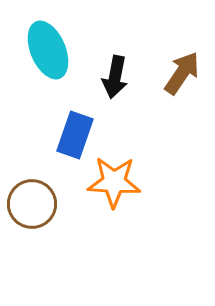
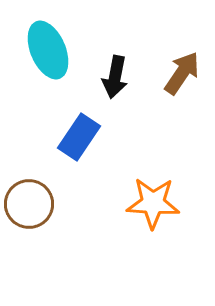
blue rectangle: moved 4 px right, 2 px down; rotated 15 degrees clockwise
orange star: moved 39 px right, 21 px down
brown circle: moved 3 px left
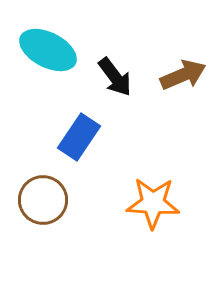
cyan ellipse: rotated 40 degrees counterclockwise
brown arrow: moved 1 px right, 2 px down; rotated 33 degrees clockwise
black arrow: rotated 48 degrees counterclockwise
brown circle: moved 14 px right, 4 px up
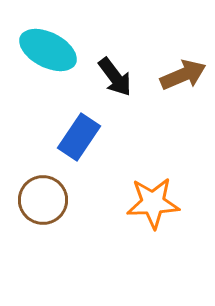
orange star: rotated 6 degrees counterclockwise
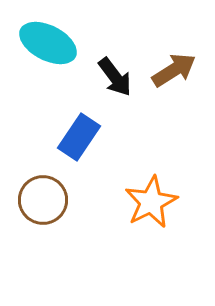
cyan ellipse: moved 7 px up
brown arrow: moved 9 px left, 5 px up; rotated 9 degrees counterclockwise
orange star: moved 2 px left, 1 px up; rotated 24 degrees counterclockwise
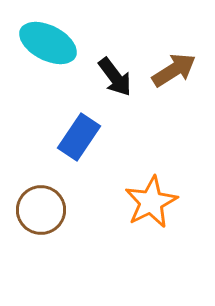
brown circle: moved 2 px left, 10 px down
